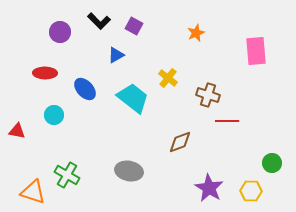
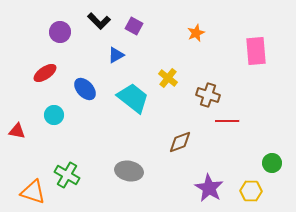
red ellipse: rotated 35 degrees counterclockwise
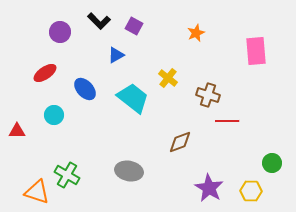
red triangle: rotated 12 degrees counterclockwise
orange triangle: moved 4 px right
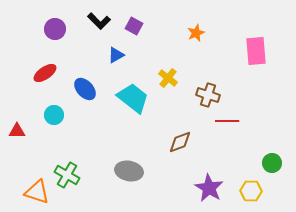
purple circle: moved 5 px left, 3 px up
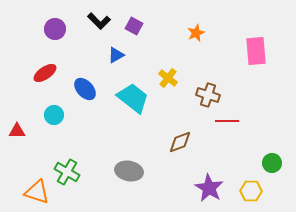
green cross: moved 3 px up
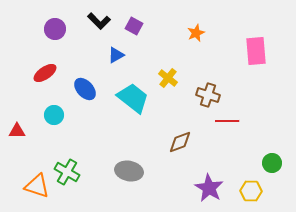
orange triangle: moved 6 px up
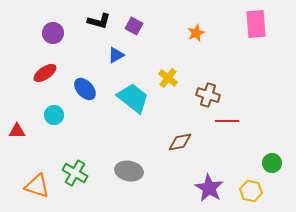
black L-shape: rotated 30 degrees counterclockwise
purple circle: moved 2 px left, 4 px down
pink rectangle: moved 27 px up
brown diamond: rotated 10 degrees clockwise
green cross: moved 8 px right, 1 px down
yellow hexagon: rotated 10 degrees clockwise
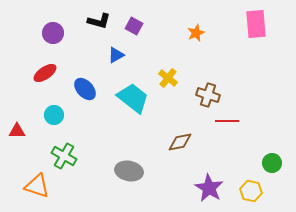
green cross: moved 11 px left, 17 px up
